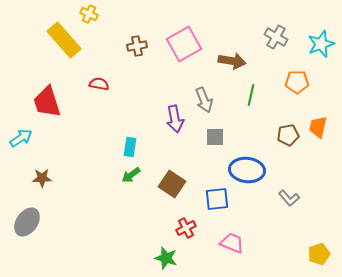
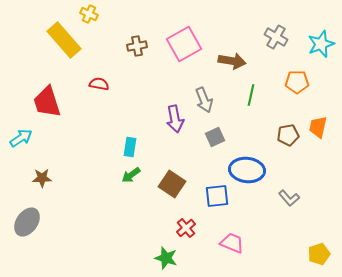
gray square: rotated 24 degrees counterclockwise
blue square: moved 3 px up
red cross: rotated 12 degrees counterclockwise
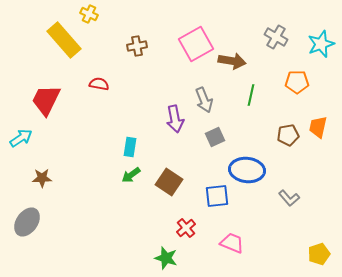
pink square: moved 12 px right
red trapezoid: moved 1 px left, 2 px up; rotated 44 degrees clockwise
brown square: moved 3 px left, 2 px up
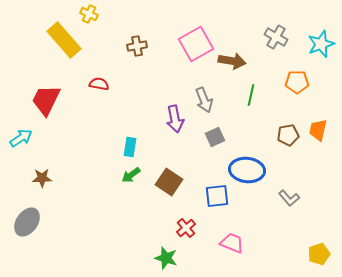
orange trapezoid: moved 3 px down
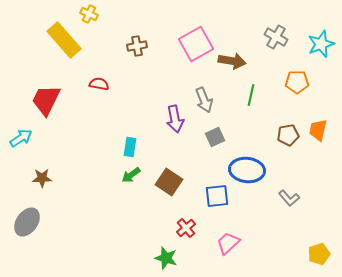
pink trapezoid: moved 4 px left; rotated 65 degrees counterclockwise
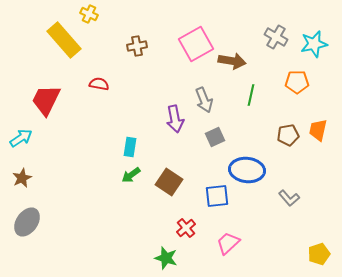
cyan star: moved 7 px left; rotated 8 degrees clockwise
brown star: moved 20 px left; rotated 24 degrees counterclockwise
